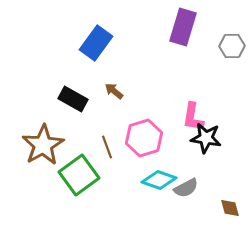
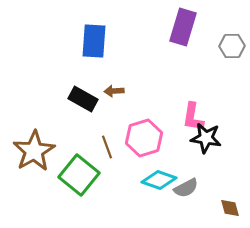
blue rectangle: moved 2 px left, 2 px up; rotated 32 degrees counterclockwise
brown arrow: rotated 42 degrees counterclockwise
black rectangle: moved 10 px right
brown star: moved 9 px left, 6 px down
green square: rotated 15 degrees counterclockwise
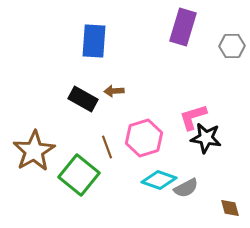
pink L-shape: rotated 64 degrees clockwise
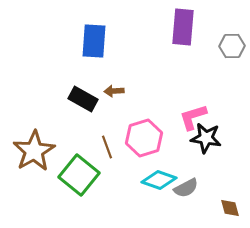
purple rectangle: rotated 12 degrees counterclockwise
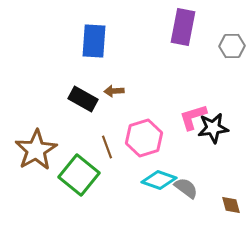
purple rectangle: rotated 6 degrees clockwise
black star: moved 7 px right, 10 px up; rotated 16 degrees counterclockwise
brown star: moved 2 px right, 1 px up
gray semicircle: rotated 115 degrees counterclockwise
brown diamond: moved 1 px right, 3 px up
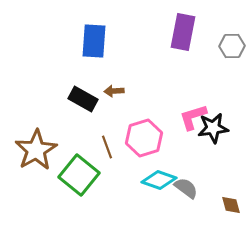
purple rectangle: moved 5 px down
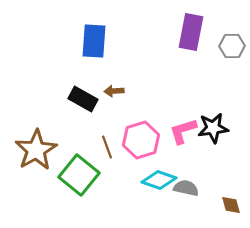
purple rectangle: moved 8 px right
pink L-shape: moved 10 px left, 14 px down
pink hexagon: moved 3 px left, 2 px down
gray semicircle: rotated 25 degrees counterclockwise
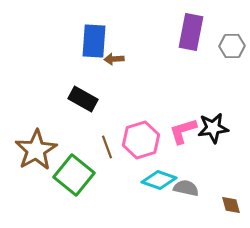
brown arrow: moved 32 px up
green square: moved 5 px left
